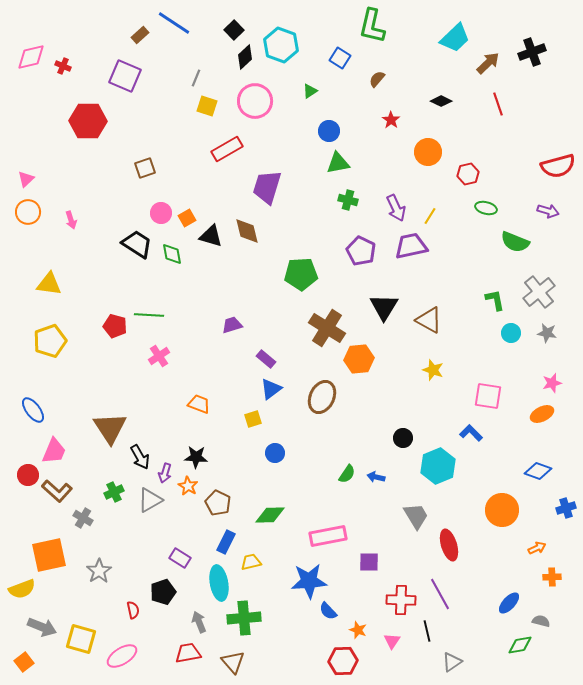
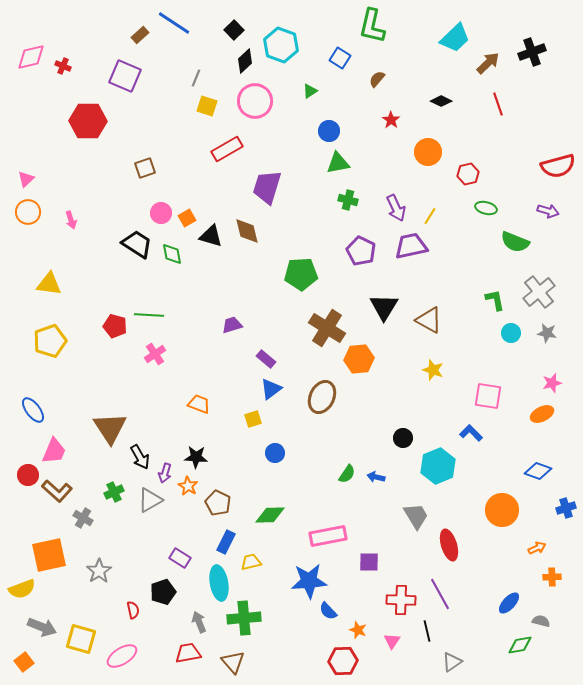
black diamond at (245, 57): moved 4 px down
pink cross at (159, 356): moved 4 px left, 2 px up
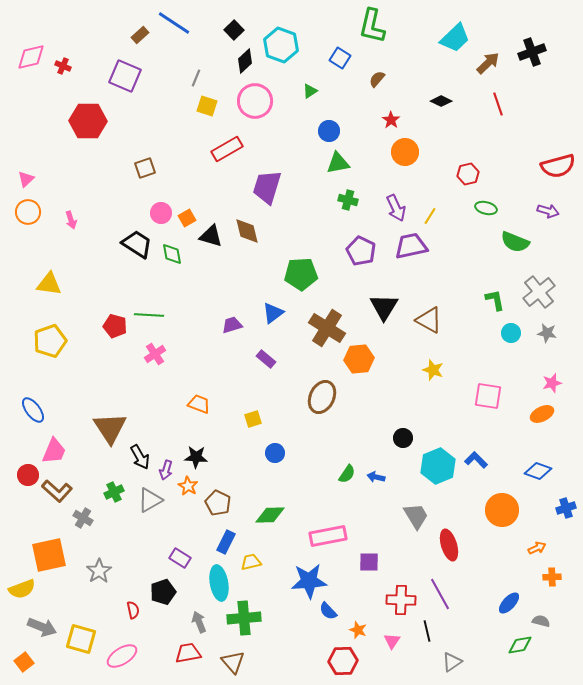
orange circle at (428, 152): moved 23 px left
blue triangle at (271, 389): moved 2 px right, 76 px up
blue L-shape at (471, 433): moved 5 px right, 27 px down
purple arrow at (165, 473): moved 1 px right, 3 px up
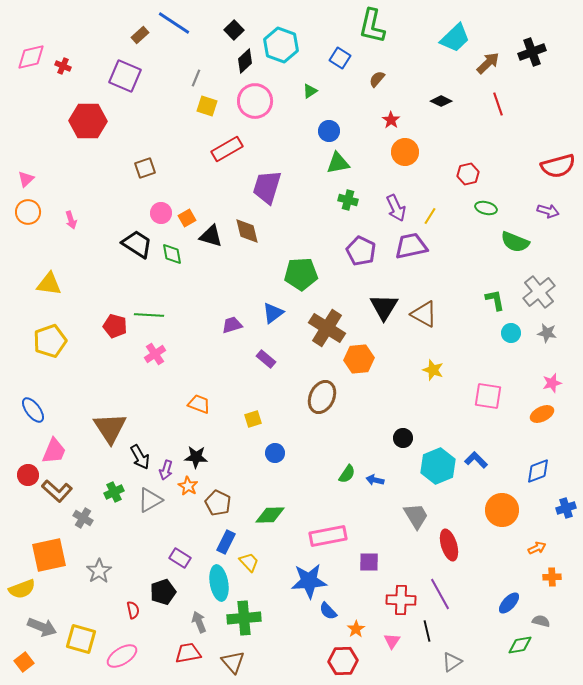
brown triangle at (429, 320): moved 5 px left, 6 px up
blue diamond at (538, 471): rotated 40 degrees counterclockwise
blue arrow at (376, 477): moved 1 px left, 3 px down
yellow trapezoid at (251, 562): moved 2 px left; rotated 60 degrees clockwise
orange star at (358, 630): moved 2 px left, 1 px up; rotated 18 degrees clockwise
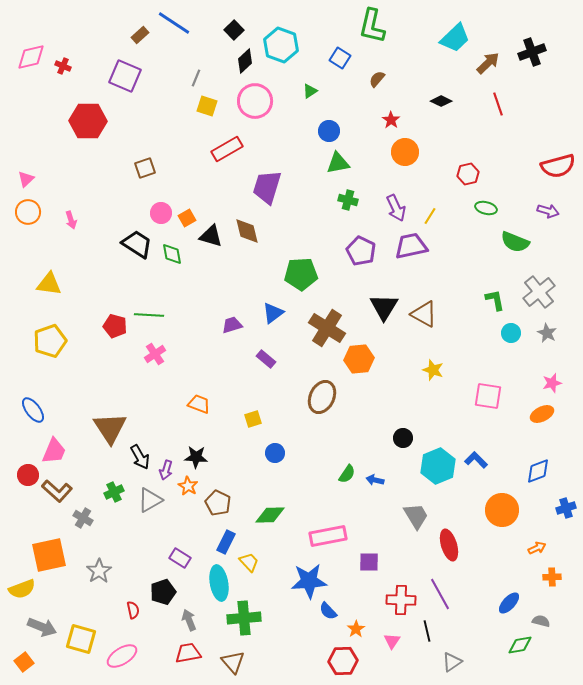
gray star at (547, 333): rotated 18 degrees clockwise
gray arrow at (199, 622): moved 10 px left, 2 px up
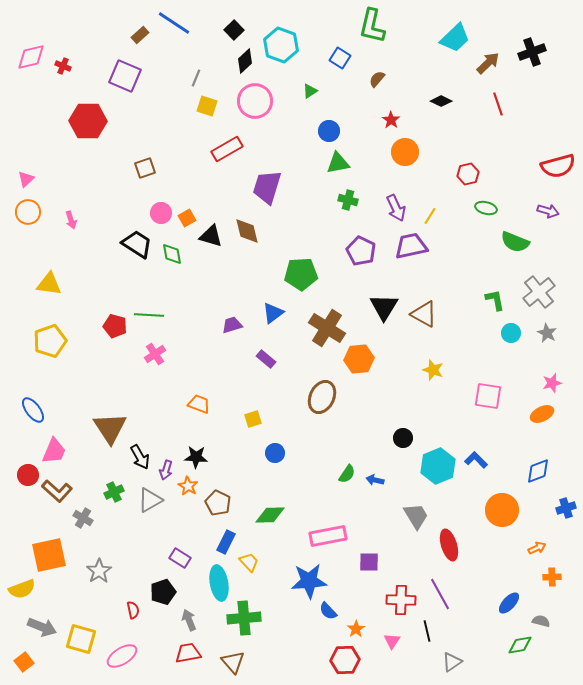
red hexagon at (343, 661): moved 2 px right, 1 px up
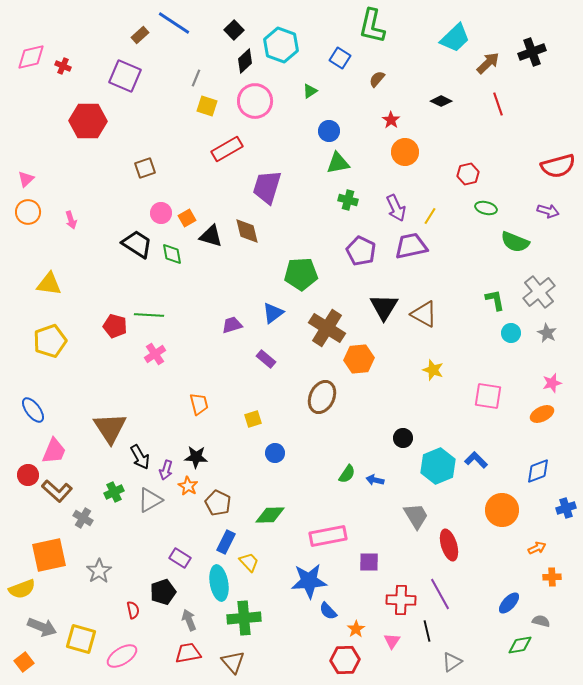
orange trapezoid at (199, 404): rotated 55 degrees clockwise
